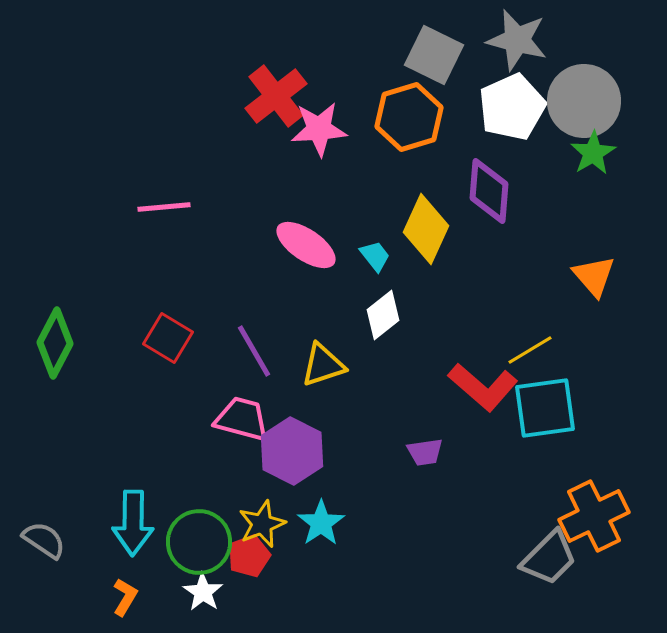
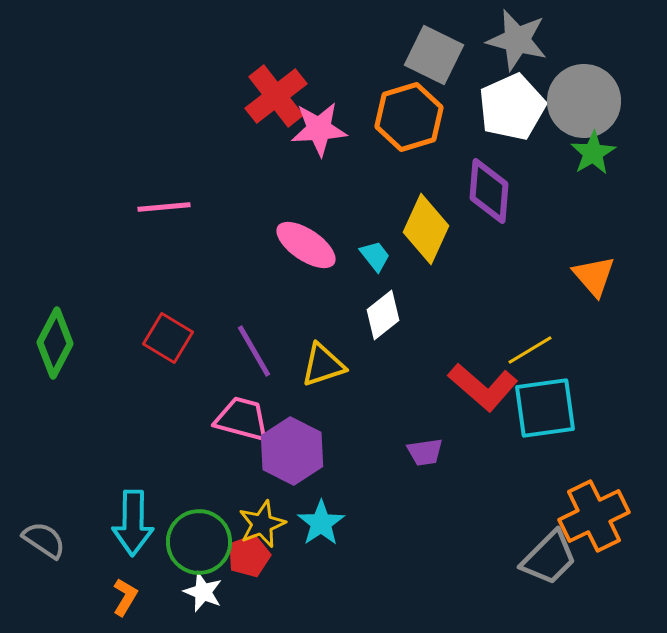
white star: rotated 12 degrees counterclockwise
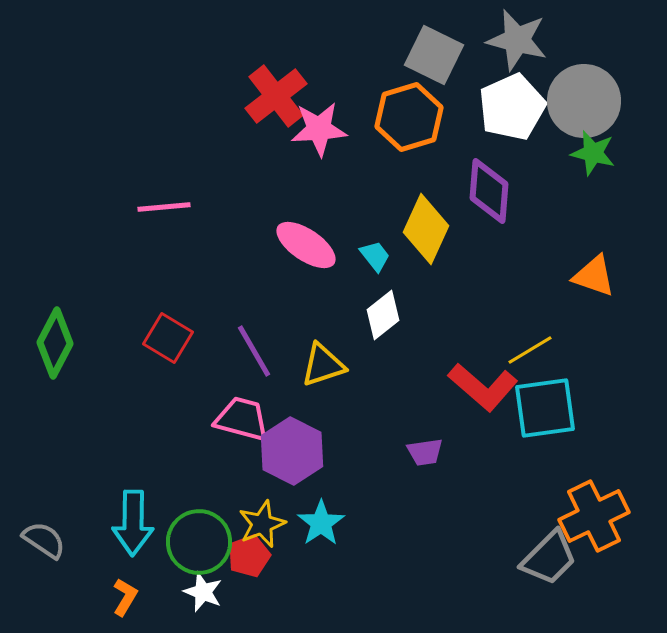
green star: rotated 27 degrees counterclockwise
orange triangle: rotated 30 degrees counterclockwise
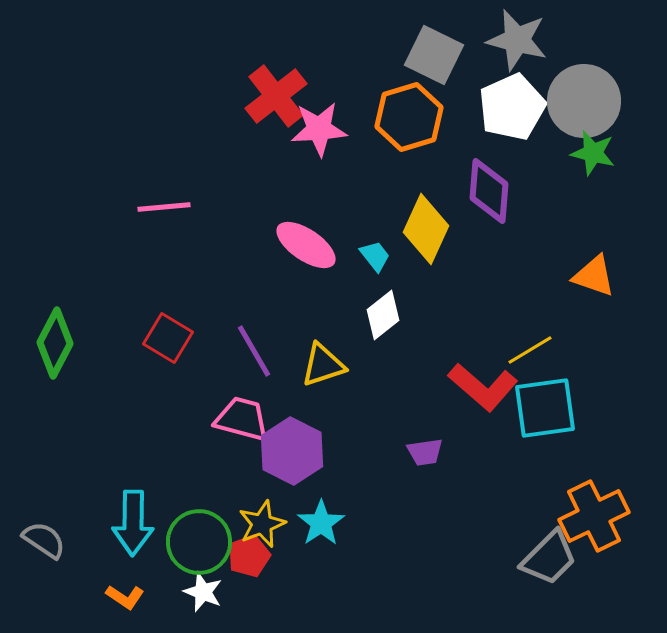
orange L-shape: rotated 93 degrees clockwise
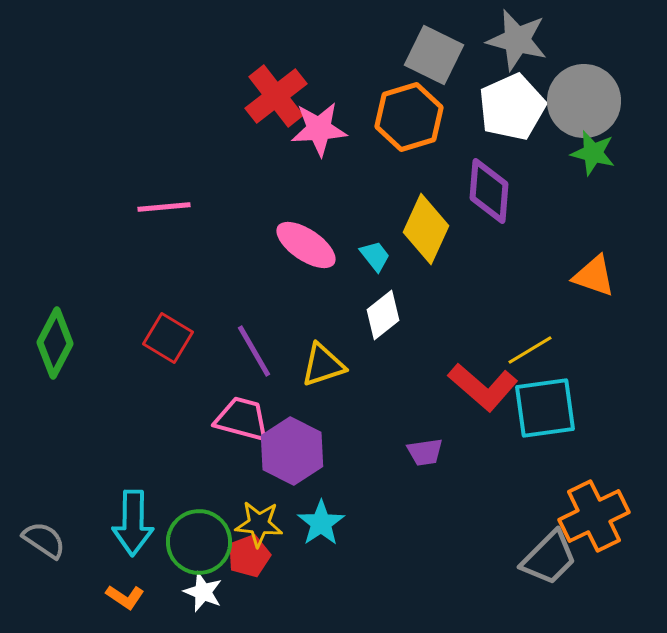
yellow star: moved 3 px left; rotated 27 degrees clockwise
